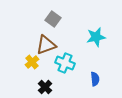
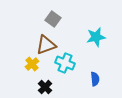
yellow cross: moved 2 px down
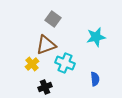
black cross: rotated 24 degrees clockwise
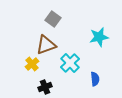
cyan star: moved 3 px right
cyan cross: moved 5 px right; rotated 24 degrees clockwise
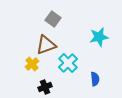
cyan cross: moved 2 px left
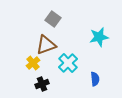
yellow cross: moved 1 px right, 1 px up
black cross: moved 3 px left, 3 px up
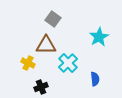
cyan star: rotated 18 degrees counterclockwise
brown triangle: rotated 20 degrees clockwise
yellow cross: moved 5 px left; rotated 24 degrees counterclockwise
black cross: moved 1 px left, 3 px down
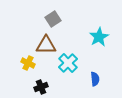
gray square: rotated 21 degrees clockwise
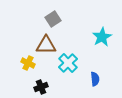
cyan star: moved 3 px right
